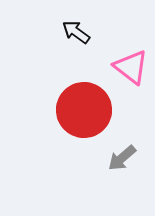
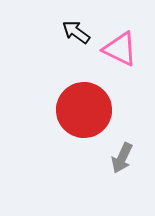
pink triangle: moved 11 px left, 18 px up; rotated 12 degrees counterclockwise
gray arrow: rotated 24 degrees counterclockwise
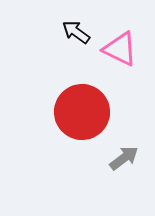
red circle: moved 2 px left, 2 px down
gray arrow: moved 2 px right; rotated 152 degrees counterclockwise
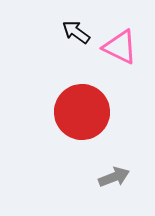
pink triangle: moved 2 px up
gray arrow: moved 10 px left, 19 px down; rotated 16 degrees clockwise
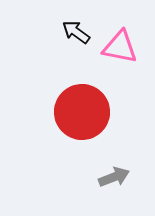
pink triangle: rotated 15 degrees counterclockwise
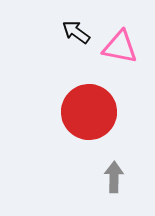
red circle: moved 7 px right
gray arrow: rotated 68 degrees counterclockwise
